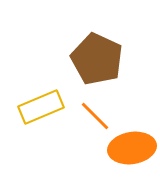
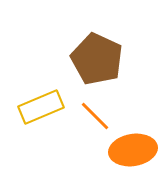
orange ellipse: moved 1 px right, 2 px down
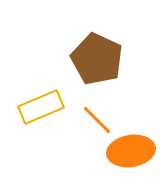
orange line: moved 2 px right, 4 px down
orange ellipse: moved 2 px left, 1 px down
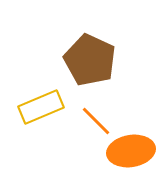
brown pentagon: moved 7 px left, 1 px down
orange line: moved 1 px left, 1 px down
